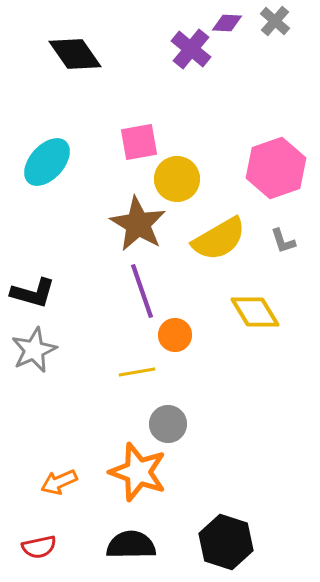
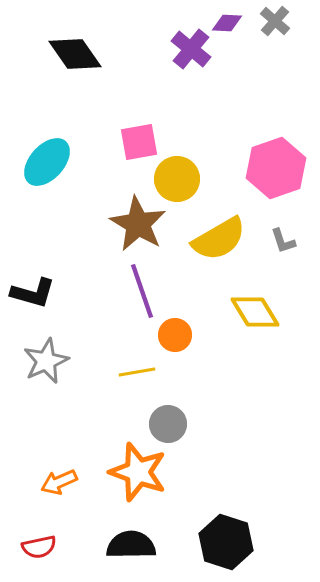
gray star: moved 12 px right, 11 px down
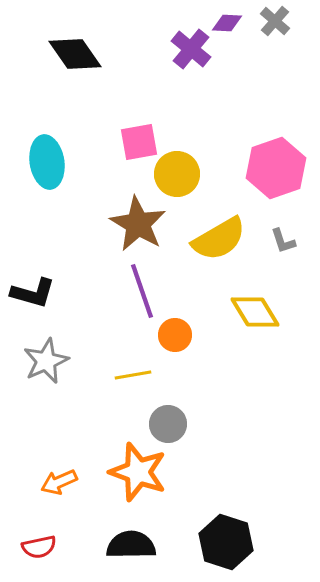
cyan ellipse: rotated 51 degrees counterclockwise
yellow circle: moved 5 px up
yellow line: moved 4 px left, 3 px down
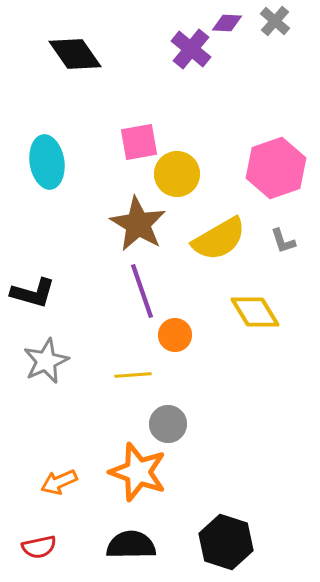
yellow line: rotated 6 degrees clockwise
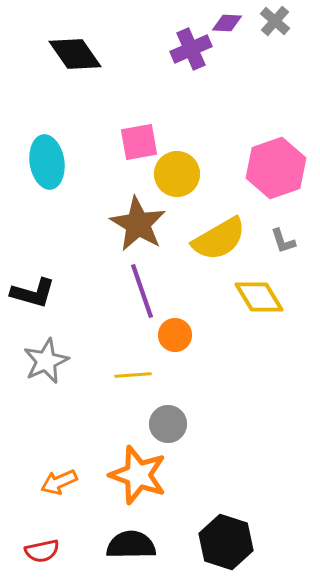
purple cross: rotated 27 degrees clockwise
yellow diamond: moved 4 px right, 15 px up
orange star: moved 3 px down
red semicircle: moved 3 px right, 4 px down
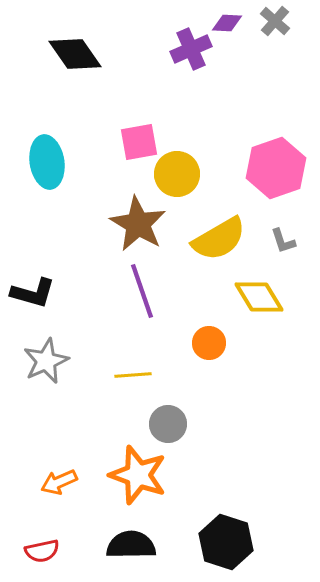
orange circle: moved 34 px right, 8 px down
